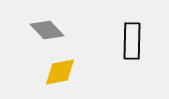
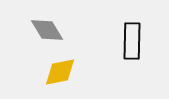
gray diamond: rotated 12 degrees clockwise
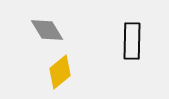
yellow diamond: rotated 28 degrees counterclockwise
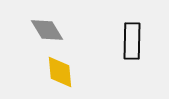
yellow diamond: rotated 56 degrees counterclockwise
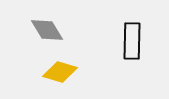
yellow diamond: rotated 68 degrees counterclockwise
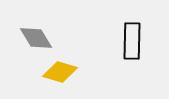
gray diamond: moved 11 px left, 8 px down
